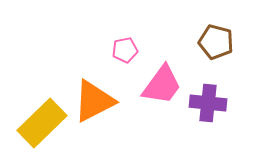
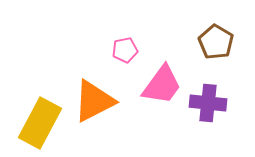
brown pentagon: rotated 16 degrees clockwise
yellow rectangle: moved 2 px left; rotated 18 degrees counterclockwise
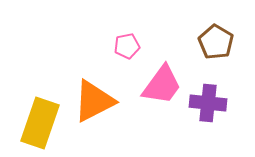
pink pentagon: moved 2 px right, 4 px up
yellow rectangle: rotated 9 degrees counterclockwise
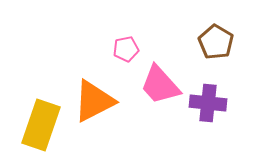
pink pentagon: moved 1 px left, 3 px down
pink trapezoid: moved 2 px left; rotated 102 degrees clockwise
yellow rectangle: moved 1 px right, 2 px down
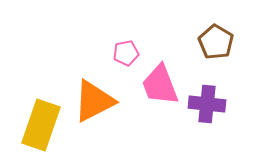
pink pentagon: moved 4 px down
pink trapezoid: rotated 21 degrees clockwise
purple cross: moved 1 px left, 1 px down
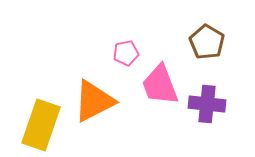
brown pentagon: moved 9 px left
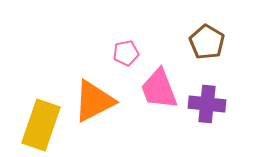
pink trapezoid: moved 1 px left, 4 px down
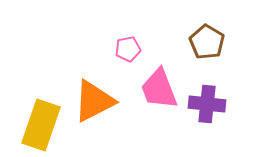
pink pentagon: moved 2 px right, 4 px up
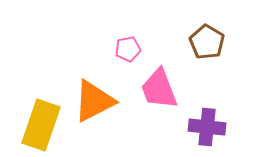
purple cross: moved 23 px down
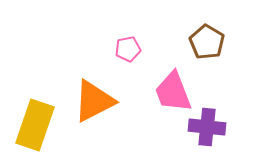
pink trapezoid: moved 14 px right, 3 px down
yellow rectangle: moved 6 px left
